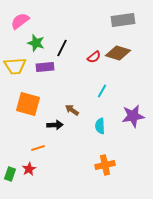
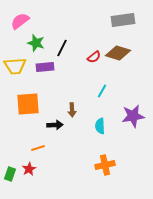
orange square: rotated 20 degrees counterclockwise
brown arrow: rotated 128 degrees counterclockwise
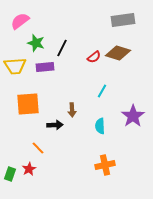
purple star: rotated 25 degrees counterclockwise
orange line: rotated 64 degrees clockwise
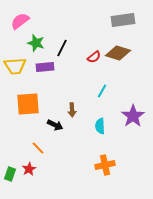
black arrow: rotated 28 degrees clockwise
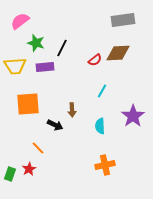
brown diamond: rotated 20 degrees counterclockwise
red semicircle: moved 1 px right, 3 px down
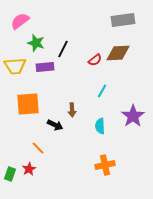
black line: moved 1 px right, 1 px down
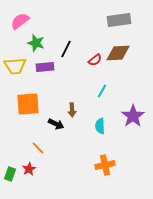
gray rectangle: moved 4 px left
black line: moved 3 px right
black arrow: moved 1 px right, 1 px up
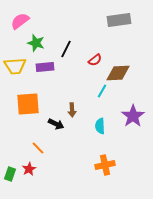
brown diamond: moved 20 px down
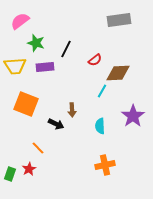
orange square: moved 2 px left; rotated 25 degrees clockwise
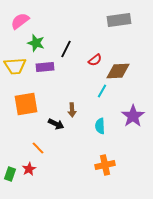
brown diamond: moved 2 px up
orange square: rotated 30 degrees counterclockwise
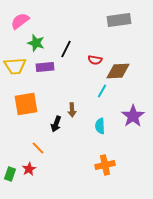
red semicircle: rotated 48 degrees clockwise
black arrow: rotated 84 degrees clockwise
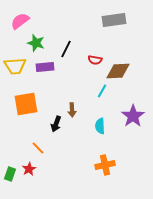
gray rectangle: moved 5 px left
